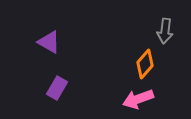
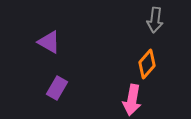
gray arrow: moved 10 px left, 11 px up
orange diamond: moved 2 px right
pink arrow: moved 6 px left, 1 px down; rotated 60 degrees counterclockwise
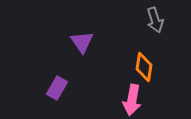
gray arrow: rotated 25 degrees counterclockwise
purple triangle: moved 33 px right; rotated 25 degrees clockwise
orange diamond: moved 3 px left, 3 px down; rotated 32 degrees counterclockwise
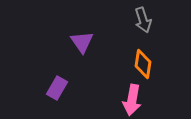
gray arrow: moved 12 px left
orange diamond: moved 1 px left, 3 px up
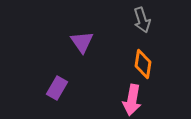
gray arrow: moved 1 px left
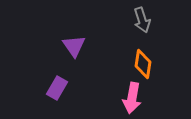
purple triangle: moved 8 px left, 4 px down
pink arrow: moved 2 px up
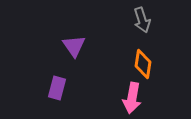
purple rectangle: rotated 15 degrees counterclockwise
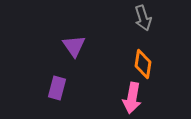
gray arrow: moved 1 px right, 2 px up
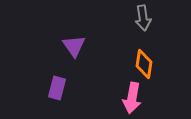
gray arrow: rotated 10 degrees clockwise
orange diamond: moved 1 px right
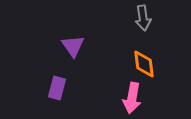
purple triangle: moved 1 px left
orange diamond: rotated 16 degrees counterclockwise
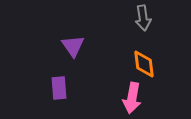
purple rectangle: moved 2 px right; rotated 20 degrees counterclockwise
